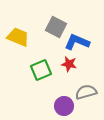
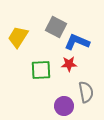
yellow trapezoid: rotated 80 degrees counterclockwise
red star: rotated 14 degrees counterclockwise
green square: rotated 20 degrees clockwise
gray semicircle: rotated 95 degrees clockwise
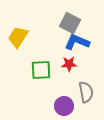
gray square: moved 14 px right, 4 px up
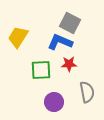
blue L-shape: moved 17 px left
gray semicircle: moved 1 px right
purple circle: moved 10 px left, 4 px up
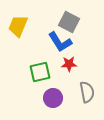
gray square: moved 1 px left, 1 px up
yellow trapezoid: moved 11 px up; rotated 10 degrees counterclockwise
blue L-shape: rotated 145 degrees counterclockwise
green square: moved 1 px left, 2 px down; rotated 10 degrees counterclockwise
purple circle: moved 1 px left, 4 px up
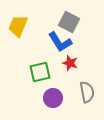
red star: moved 1 px right, 1 px up; rotated 21 degrees clockwise
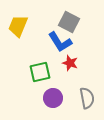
gray semicircle: moved 6 px down
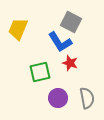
gray square: moved 2 px right
yellow trapezoid: moved 3 px down
purple circle: moved 5 px right
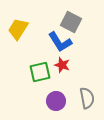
yellow trapezoid: rotated 10 degrees clockwise
red star: moved 8 px left, 2 px down
purple circle: moved 2 px left, 3 px down
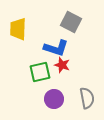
yellow trapezoid: rotated 30 degrees counterclockwise
blue L-shape: moved 4 px left, 6 px down; rotated 40 degrees counterclockwise
purple circle: moved 2 px left, 2 px up
